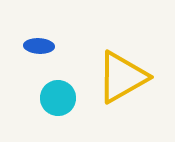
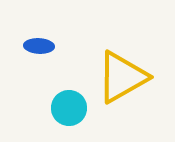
cyan circle: moved 11 px right, 10 px down
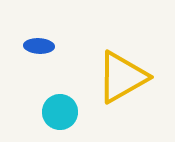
cyan circle: moved 9 px left, 4 px down
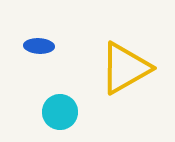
yellow triangle: moved 3 px right, 9 px up
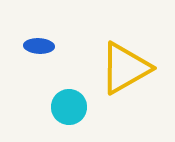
cyan circle: moved 9 px right, 5 px up
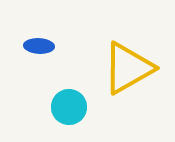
yellow triangle: moved 3 px right
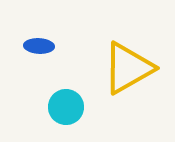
cyan circle: moved 3 px left
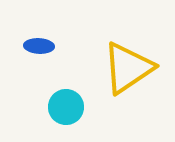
yellow triangle: rotated 4 degrees counterclockwise
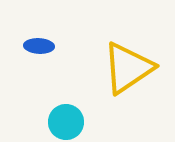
cyan circle: moved 15 px down
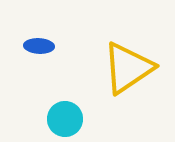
cyan circle: moved 1 px left, 3 px up
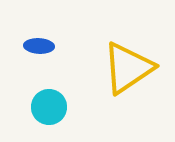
cyan circle: moved 16 px left, 12 px up
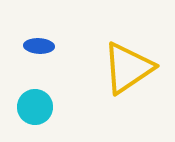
cyan circle: moved 14 px left
